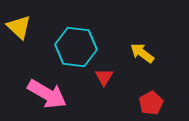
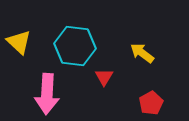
yellow triangle: moved 15 px down
cyan hexagon: moved 1 px left, 1 px up
pink arrow: rotated 63 degrees clockwise
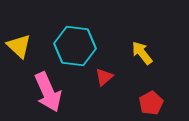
yellow triangle: moved 4 px down
yellow arrow: rotated 15 degrees clockwise
red triangle: rotated 18 degrees clockwise
pink arrow: moved 1 px right, 2 px up; rotated 27 degrees counterclockwise
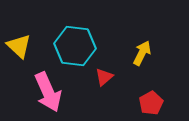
yellow arrow: rotated 65 degrees clockwise
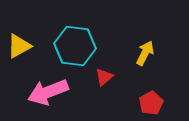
yellow triangle: rotated 48 degrees clockwise
yellow arrow: moved 3 px right
pink arrow: rotated 93 degrees clockwise
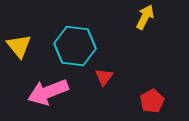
yellow triangle: rotated 40 degrees counterclockwise
yellow arrow: moved 36 px up
red triangle: rotated 12 degrees counterclockwise
red pentagon: moved 1 px right, 2 px up
